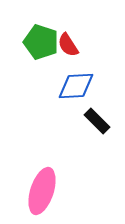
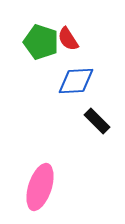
red semicircle: moved 6 px up
blue diamond: moved 5 px up
pink ellipse: moved 2 px left, 4 px up
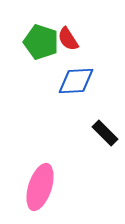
black rectangle: moved 8 px right, 12 px down
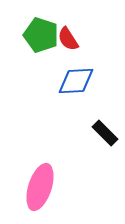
green pentagon: moved 7 px up
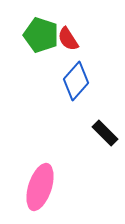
blue diamond: rotated 45 degrees counterclockwise
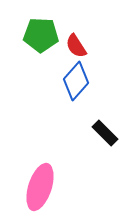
green pentagon: rotated 16 degrees counterclockwise
red semicircle: moved 8 px right, 7 px down
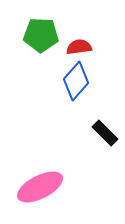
red semicircle: moved 3 px right, 1 px down; rotated 115 degrees clockwise
pink ellipse: rotated 45 degrees clockwise
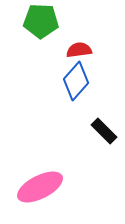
green pentagon: moved 14 px up
red semicircle: moved 3 px down
black rectangle: moved 1 px left, 2 px up
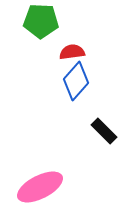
red semicircle: moved 7 px left, 2 px down
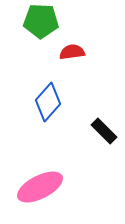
blue diamond: moved 28 px left, 21 px down
